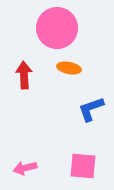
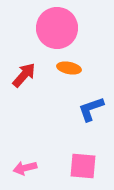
red arrow: rotated 44 degrees clockwise
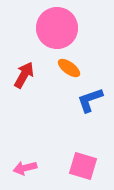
orange ellipse: rotated 25 degrees clockwise
red arrow: rotated 12 degrees counterclockwise
blue L-shape: moved 1 px left, 9 px up
pink square: rotated 12 degrees clockwise
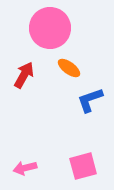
pink circle: moved 7 px left
pink square: rotated 32 degrees counterclockwise
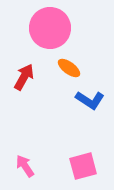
red arrow: moved 2 px down
blue L-shape: rotated 128 degrees counterclockwise
pink arrow: moved 2 px up; rotated 70 degrees clockwise
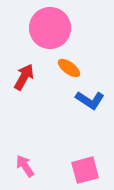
pink square: moved 2 px right, 4 px down
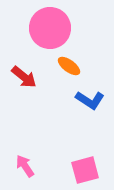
orange ellipse: moved 2 px up
red arrow: rotated 100 degrees clockwise
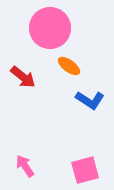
red arrow: moved 1 px left
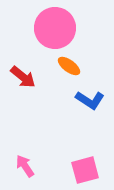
pink circle: moved 5 px right
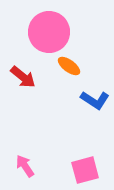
pink circle: moved 6 px left, 4 px down
blue L-shape: moved 5 px right
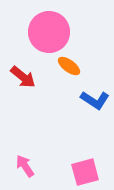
pink square: moved 2 px down
